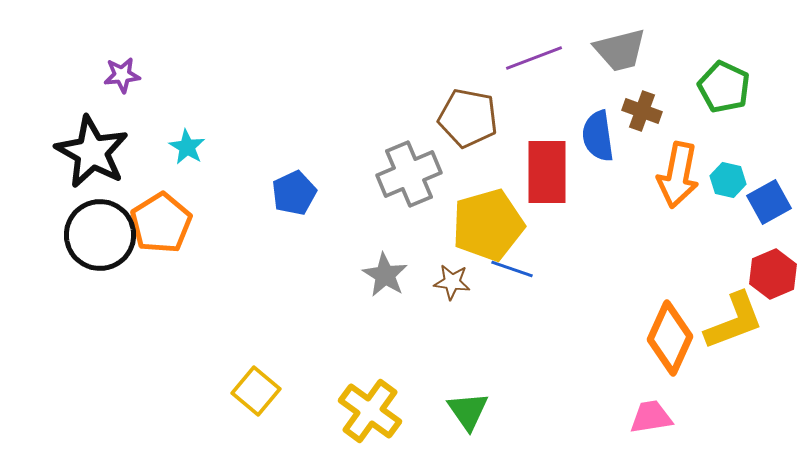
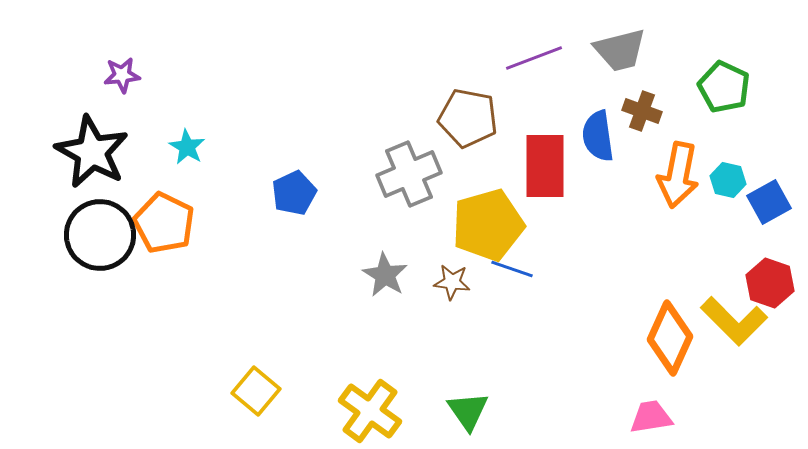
red rectangle: moved 2 px left, 6 px up
orange pentagon: moved 3 px right; rotated 14 degrees counterclockwise
red hexagon: moved 3 px left, 9 px down; rotated 18 degrees counterclockwise
yellow L-shape: rotated 66 degrees clockwise
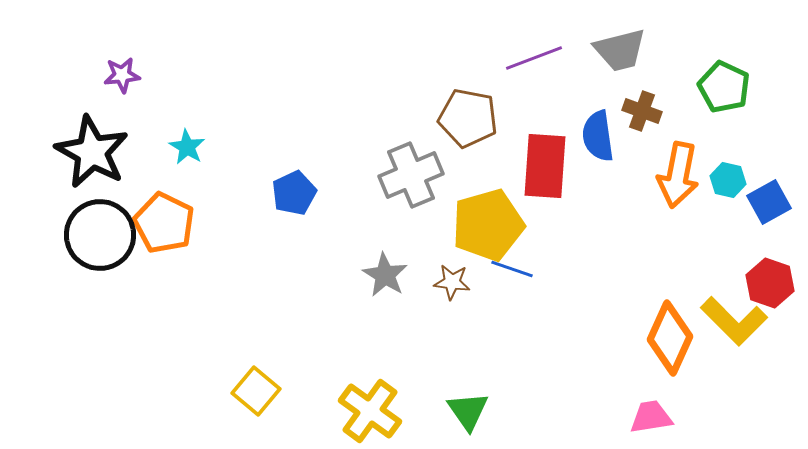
red rectangle: rotated 4 degrees clockwise
gray cross: moved 2 px right, 1 px down
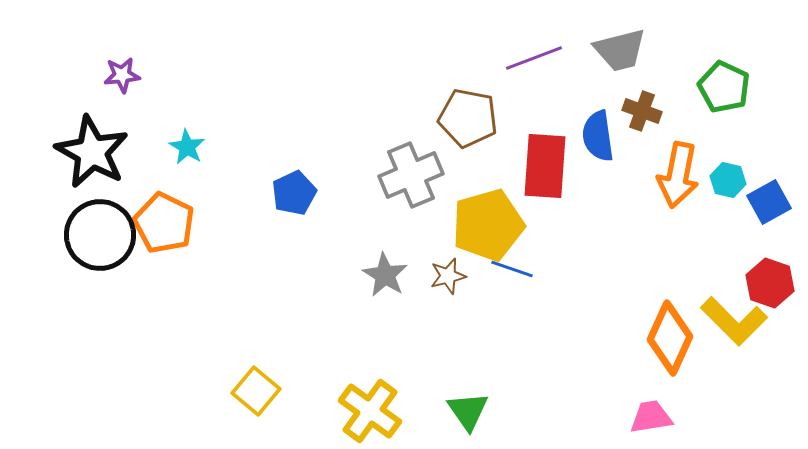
brown star: moved 4 px left, 6 px up; rotated 21 degrees counterclockwise
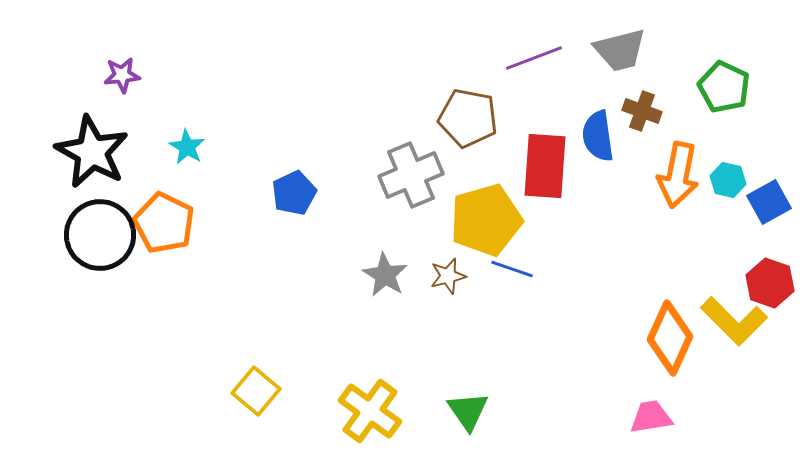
yellow pentagon: moved 2 px left, 5 px up
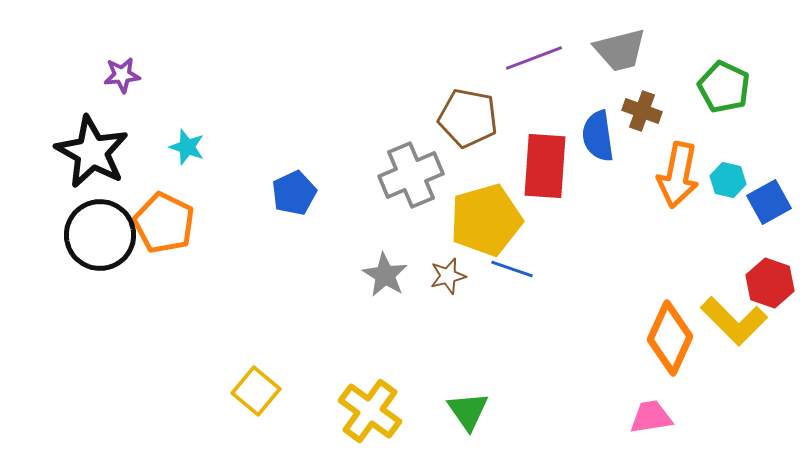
cyan star: rotated 12 degrees counterclockwise
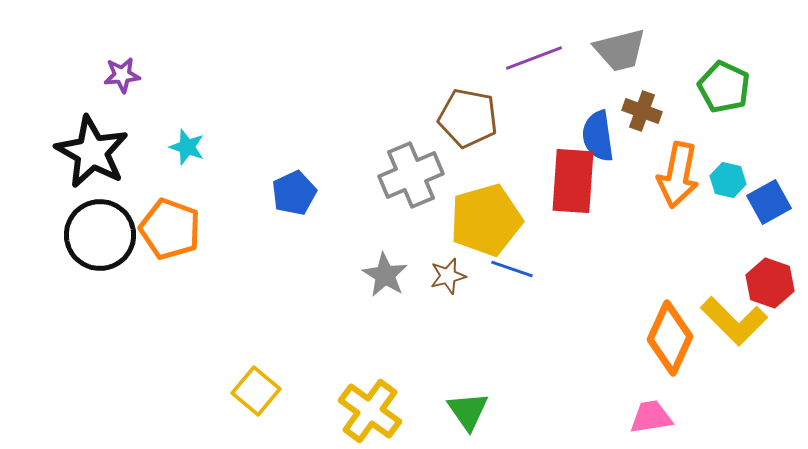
red rectangle: moved 28 px right, 15 px down
orange pentagon: moved 6 px right, 6 px down; rotated 6 degrees counterclockwise
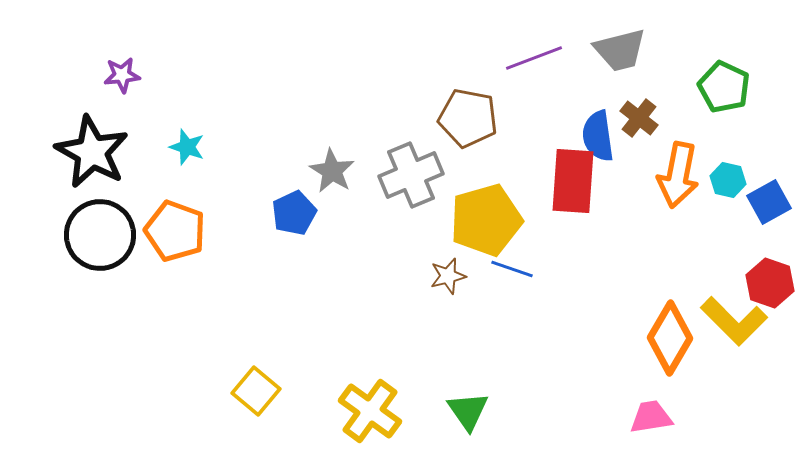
brown cross: moved 3 px left, 7 px down; rotated 18 degrees clockwise
blue pentagon: moved 20 px down
orange pentagon: moved 5 px right, 2 px down
gray star: moved 53 px left, 104 px up
orange diamond: rotated 6 degrees clockwise
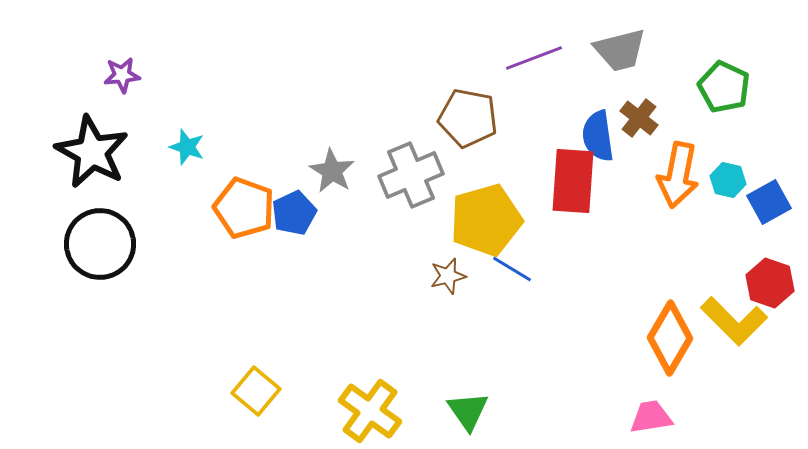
orange pentagon: moved 69 px right, 23 px up
black circle: moved 9 px down
blue line: rotated 12 degrees clockwise
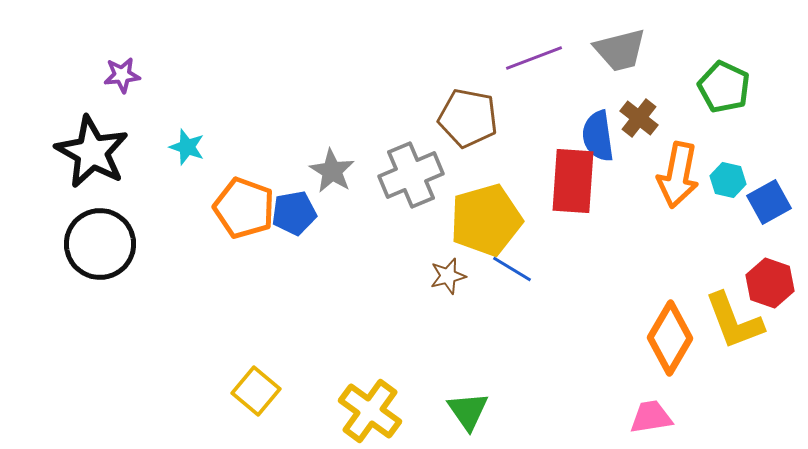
blue pentagon: rotated 15 degrees clockwise
yellow L-shape: rotated 24 degrees clockwise
